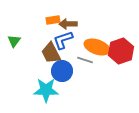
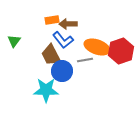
orange rectangle: moved 1 px left
blue L-shape: rotated 110 degrees counterclockwise
brown trapezoid: moved 2 px down
gray line: rotated 28 degrees counterclockwise
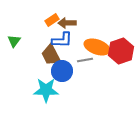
orange rectangle: rotated 24 degrees counterclockwise
brown arrow: moved 1 px left, 1 px up
blue L-shape: moved 1 px left; rotated 50 degrees counterclockwise
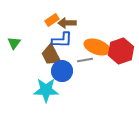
green triangle: moved 2 px down
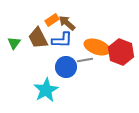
brown arrow: rotated 42 degrees clockwise
red hexagon: moved 1 px down; rotated 20 degrees counterclockwise
brown trapezoid: moved 13 px left, 17 px up
blue circle: moved 4 px right, 4 px up
cyan star: rotated 30 degrees counterclockwise
